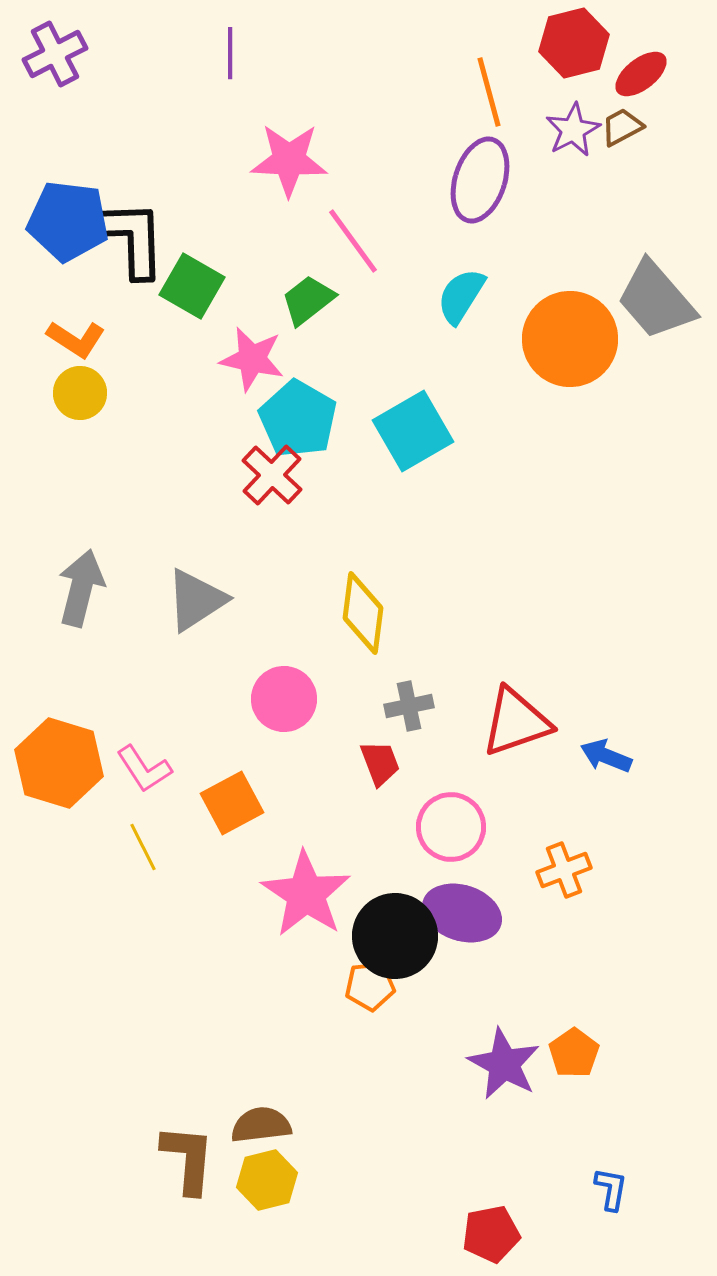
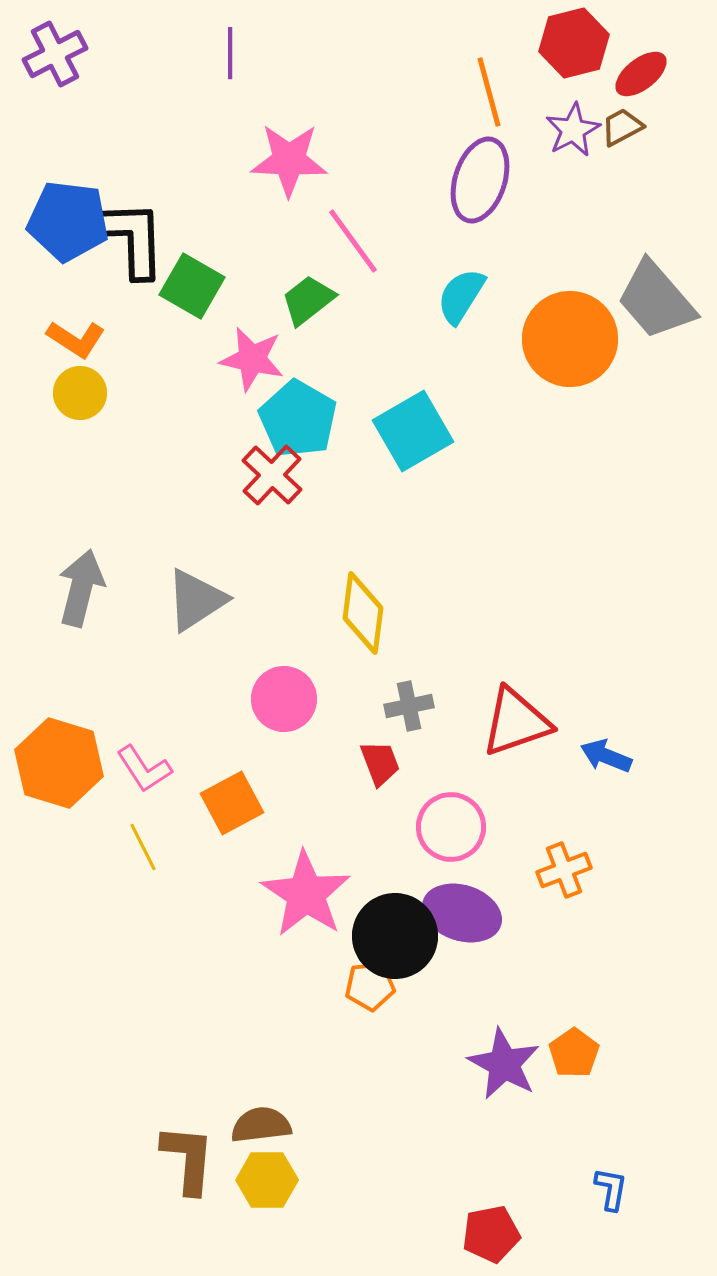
yellow hexagon at (267, 1180): rotated 14 degrees clockwise
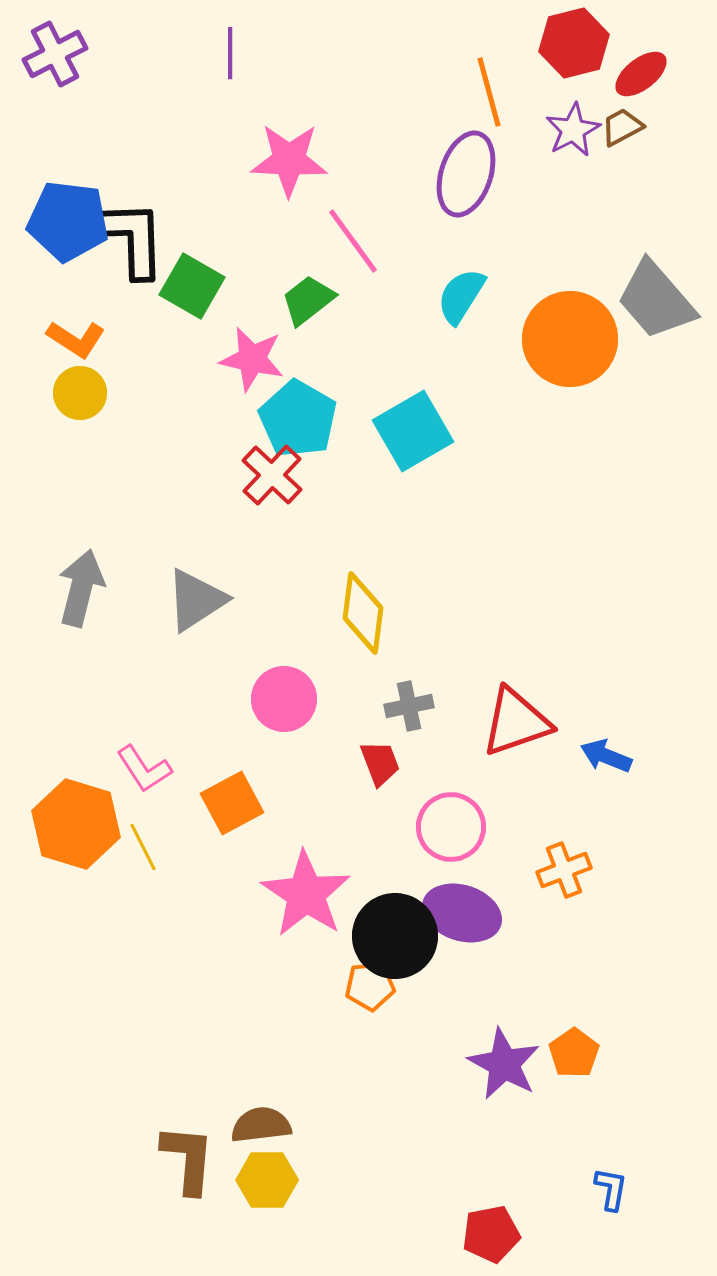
purple ellipse at (480, 180): moved 14 px left, 6 px up
orange hexagon at (59, 763): moved 17 px right, 61 px down
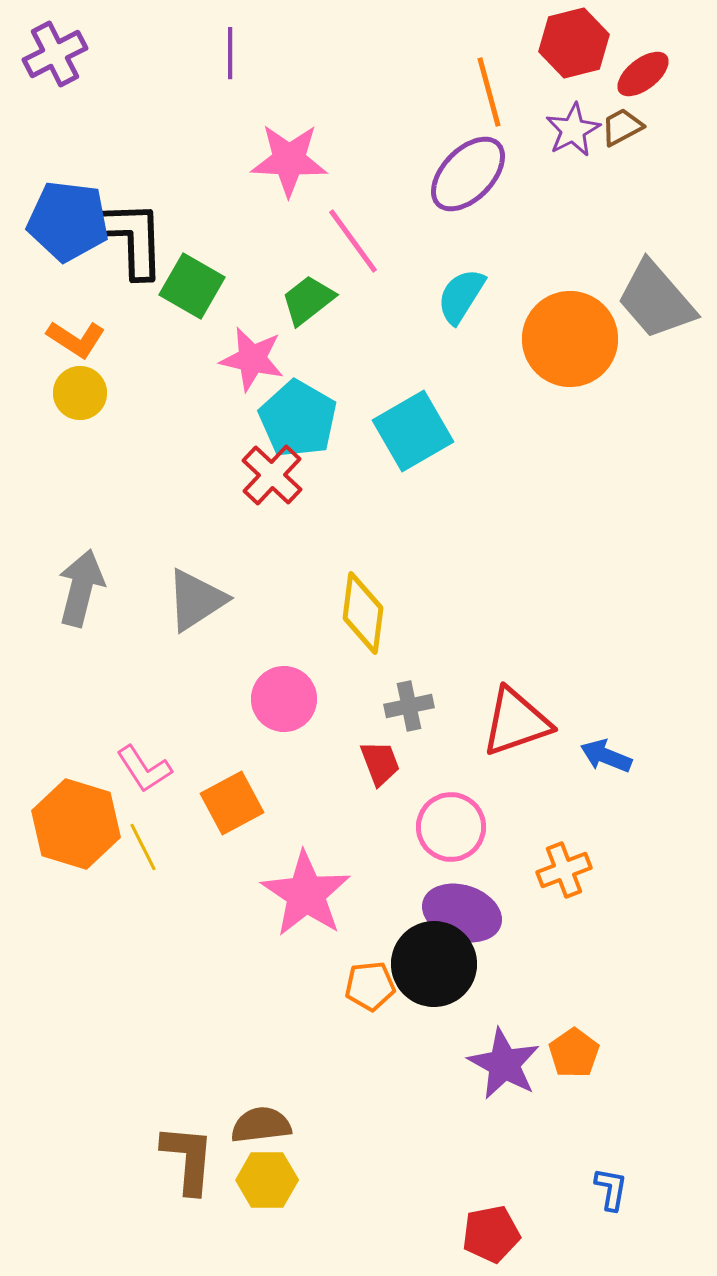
red ellipse at (641, 74): moved 2 px right
purple ellipse at (466, 174): moved 2 px right; rotated 26 degrees clockwise
black circle at (395, 936): moved 39 px right, 28 px down
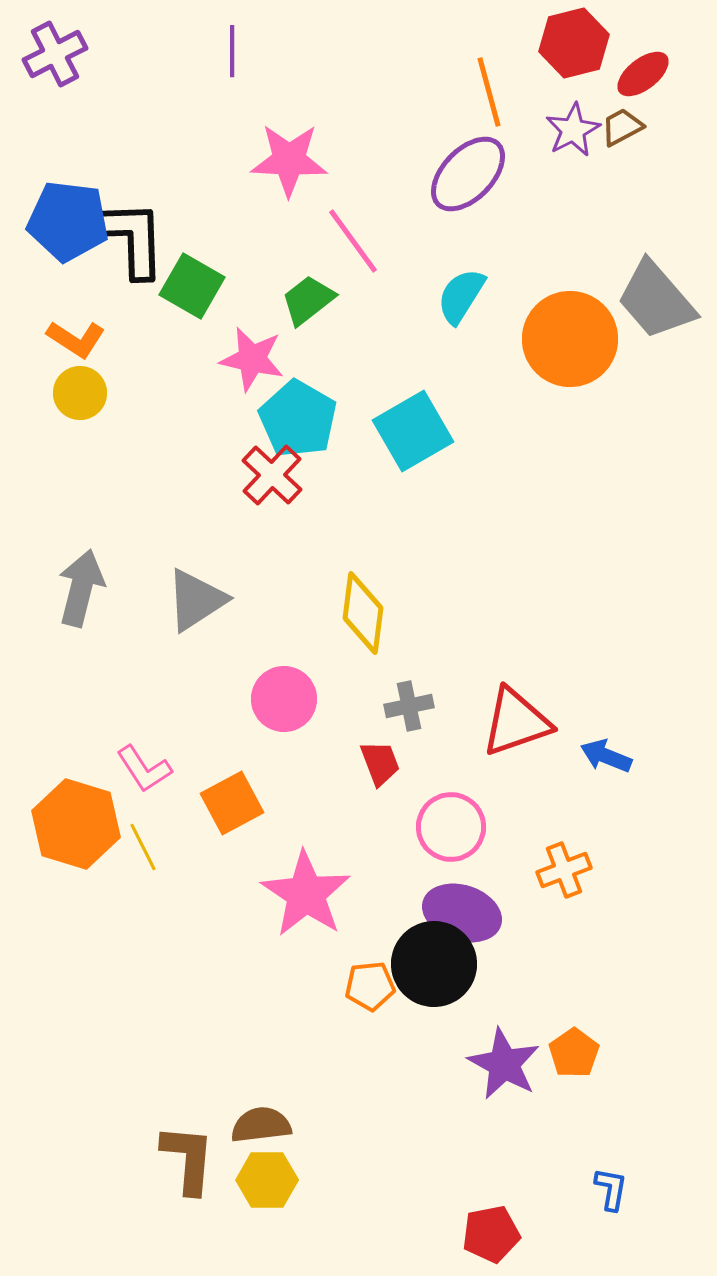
purple line at (230, 53): moved 2 px right, 2 px up
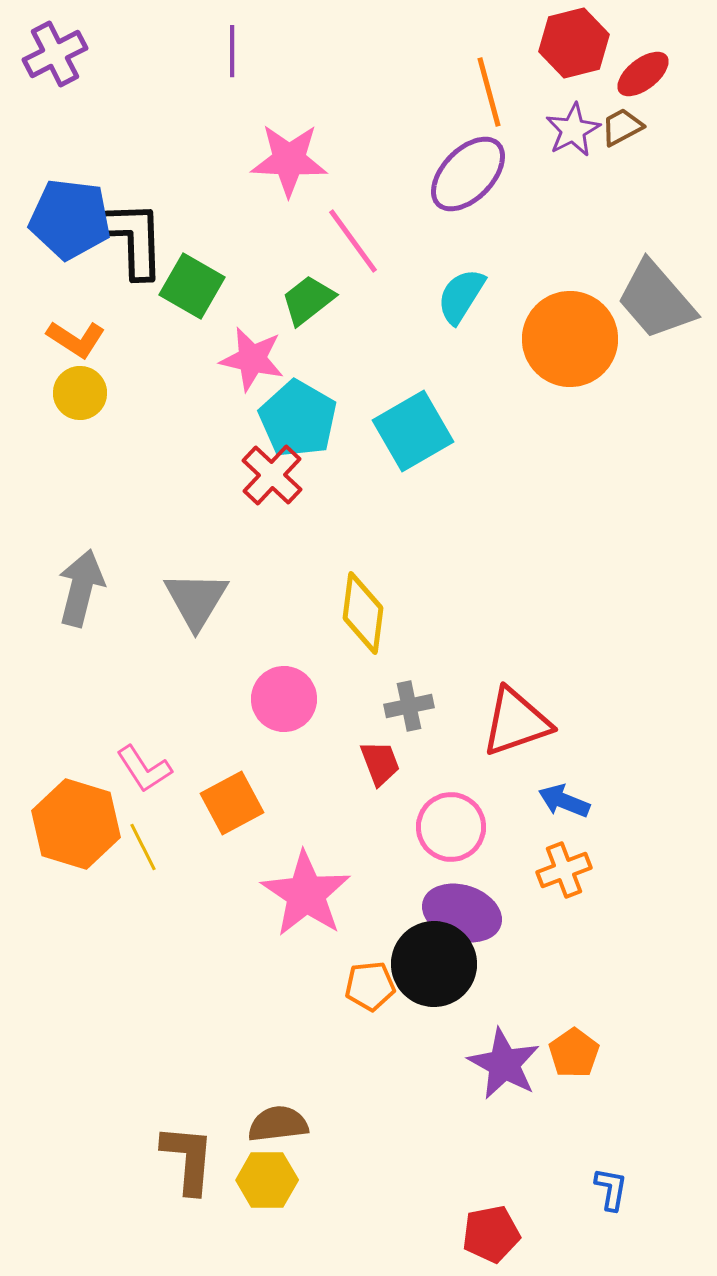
blue pentagon at (68, 221): moved 2 px right, 2 px up
gray triangle at (196, 600): rotated 26 degrees counterclockwise
blue arrow at (606, 756): moved 42 px left, 45 px down
brown semicircle at (261, 1125): moved 17 px right, 1 px up
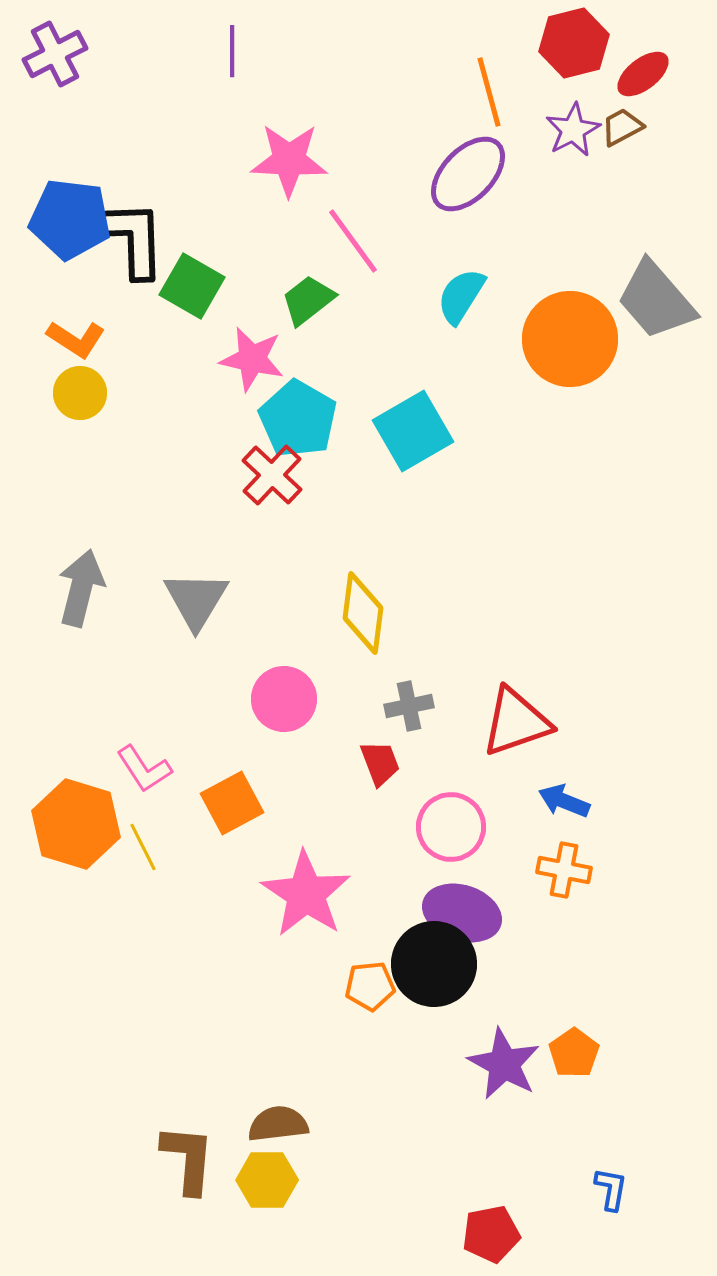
orange cross at (564, 870): rotated 32 degrees clockwise
